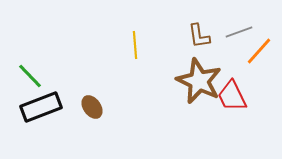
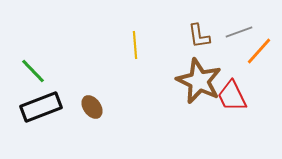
green line: moved 3 px right, 5 px up
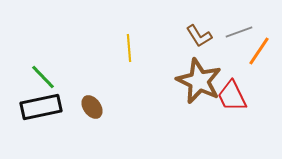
brown L-shape: rotated 24 degrees counterclockwise
yellow line: moved 6 px left, 3 px down
orange line: rotated 8 degrees counterclockwise
green line: moved 10 px right, 6 px down
black rectangle: rotated 9 degrees clockwise
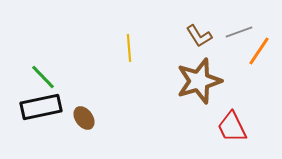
brown star: rotated 30 degrees clockwise
red trapezoid: moved 31 px down
brown ellipse: moved 8 px left, 11 px down
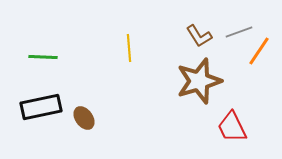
green line: moved 20 px up; rotated 44 degrees counterclockwise
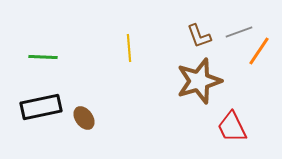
brown L-shape: rotated 12 degrees clockwise
